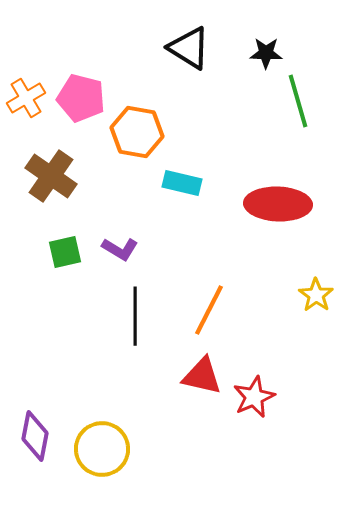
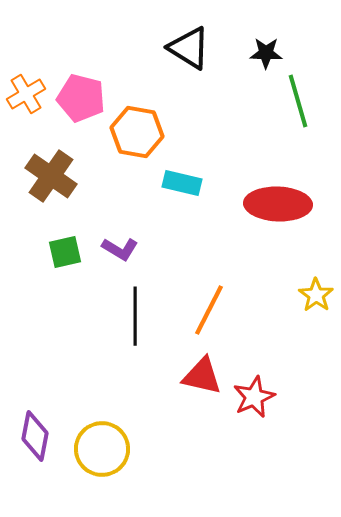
orange cross: moved 4 px up
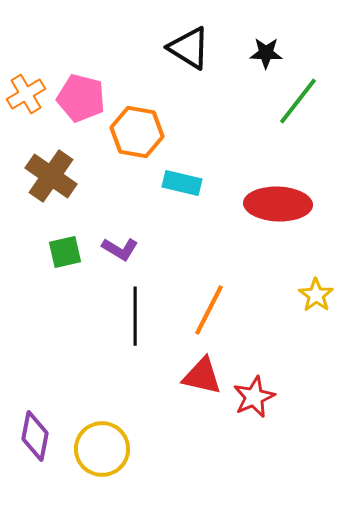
green line: rotated 54 degrees clockwise
